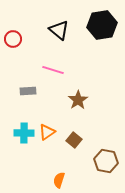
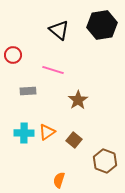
red circle: moved 16 px down
brown hexagon: moved 1 px left; rotated 10 degrees clockwise
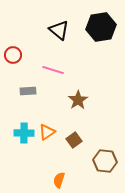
black hexagon: moved 1 px left, 2 px down
brown square: rotated 14 degrees clockwise
brown hexagon: rotated 15 degrees counterclockwise
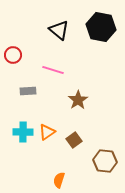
black hexagon: rotated 20 degrees clockwise
cyan cross: moved 1 px left, 1 px up
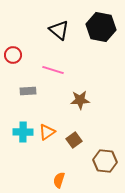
brown star: moved 2 px right; rotated 30 degrees clockwise
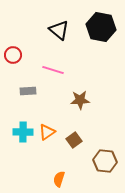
orange semicircle: moved 1 px up
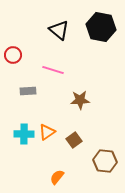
cyan cross: moved 1 px right, 2 px down
orange semicircle: moved 2 px left, 2 px up; rotated 21 degrees clockwise
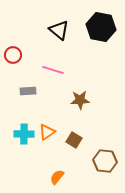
brown square: rotated 21 degrees counterclockwise
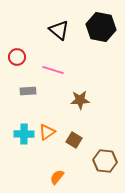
red circle: moved 4 px right, 2 px down
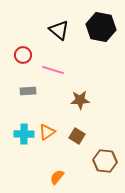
red circle: moved 6 px right, 2 px up
brown square: moved 3 px right, 4 px up
